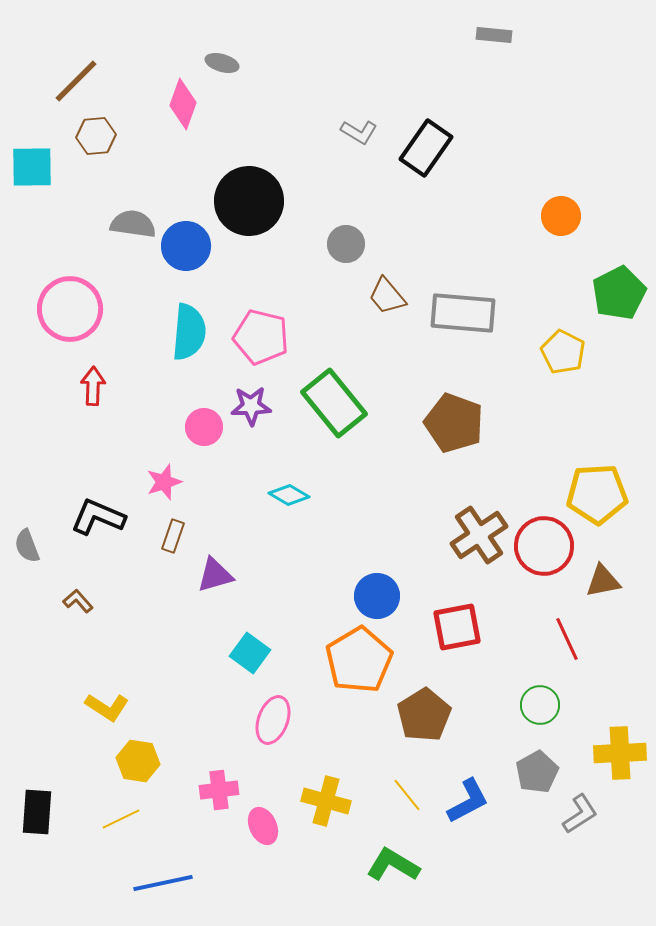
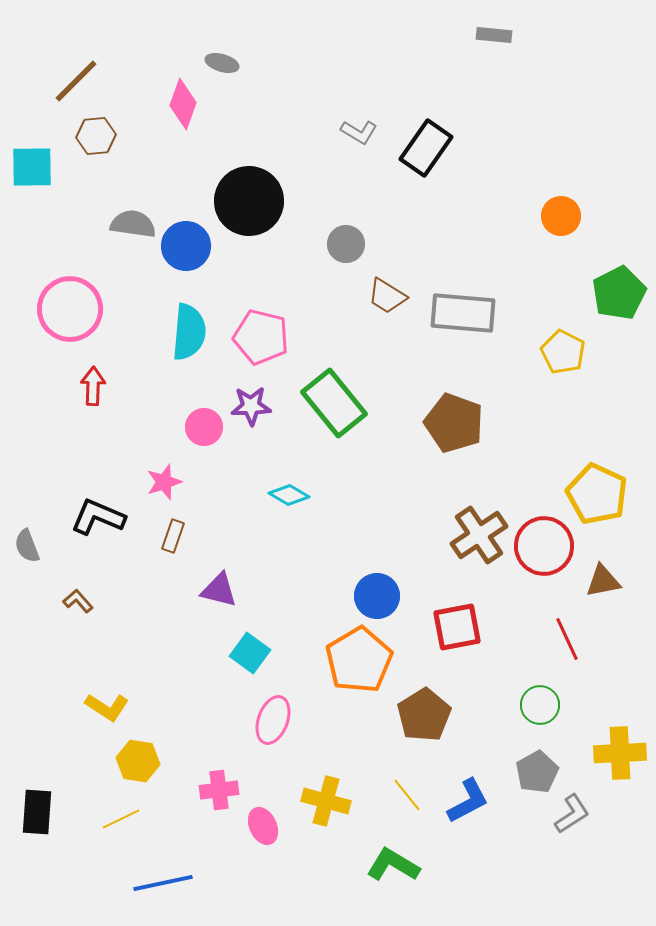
brown trapezoid at (387, 296): rotated 18 degrees counterclockwise
yellow pentagon at (597, 494): rotated 28 degrees clockwise
purple triangle at (215, 575): moved 4 px right, 15 px down; rotated 30 degrees clockwise
gray L-shape at (580, 814): moved 8 px left
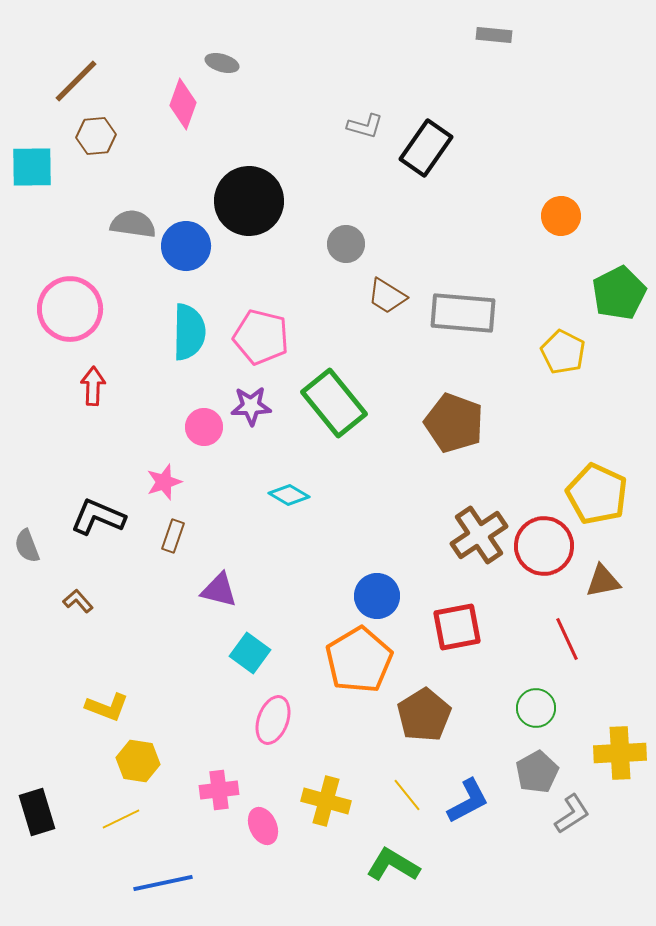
gray L-shape at (359, 132): moved 6 px right, 6 px up; rotated 15 degrees counterclockwise
cyan semicircle at (189, 332): rotated 4 degrees counterclockwise
green circle at (540, 705): moved 4 px left, 3 px down
yellow L-shape at (107, 707): rotated 12 degrees counterclockwise
black rectangle at (37, 812): rotated 21 degrees counterclockwise
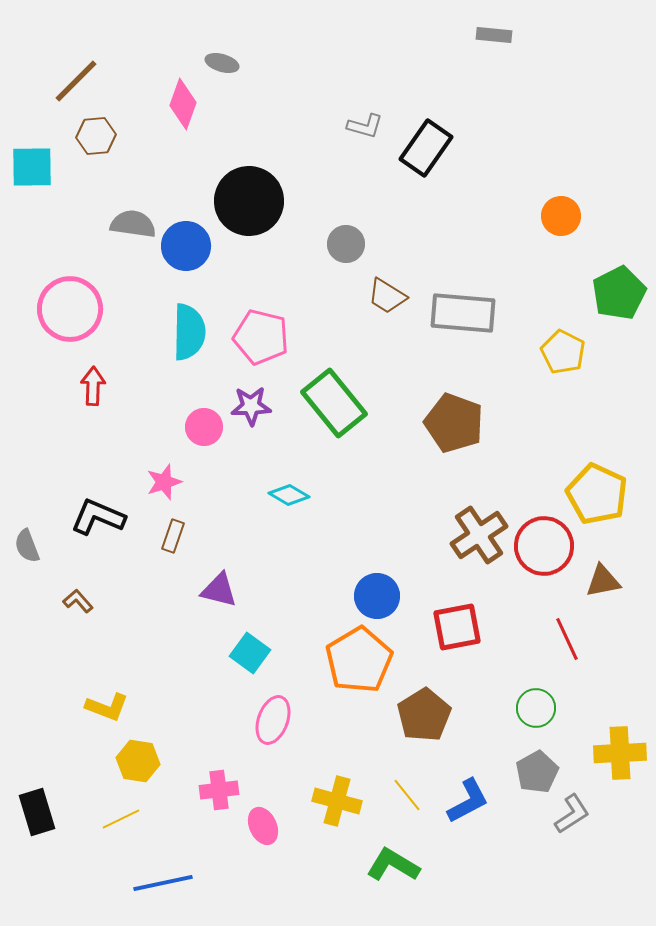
yellow cross at (326, 801): moved 11 px right
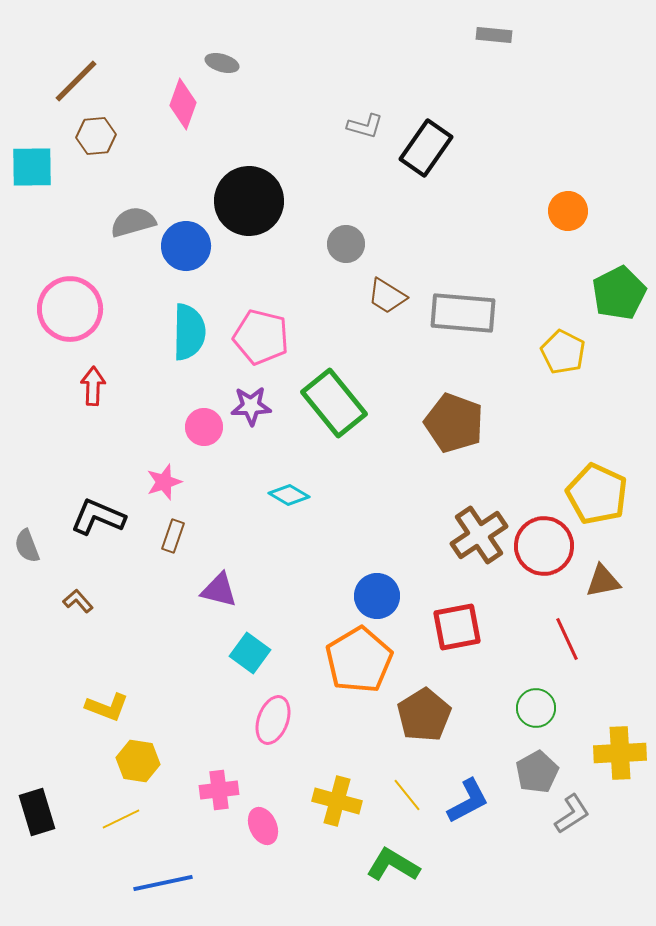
orange circle at (561, 216): moved 7 px right, 5 px up
gray semicircle at (133, 224): moved 2 px up; rotated 24 degrees counterclockwise
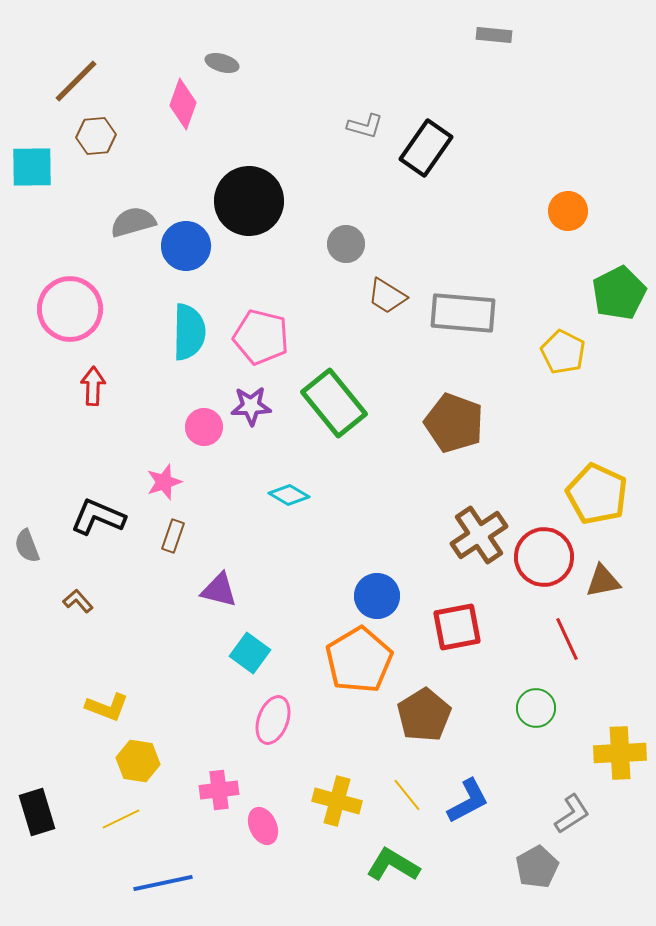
red circle at (544, 546): moved 11 px down
gray pentagon at (537, 772): moved 95 px down
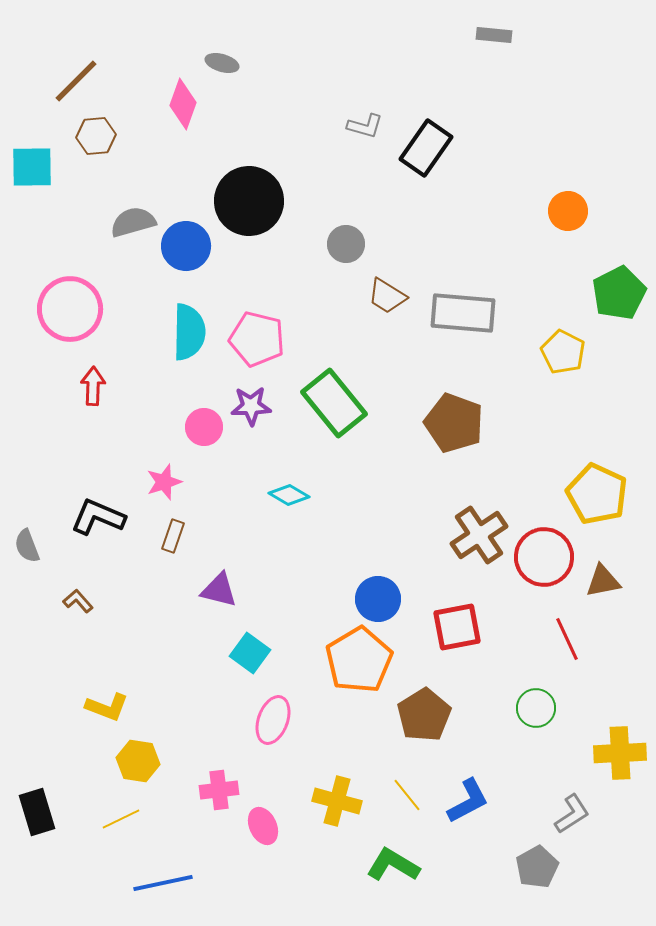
pink pentagon at (261, 337): moved 4 px left, 2 px down
blue circle at (377, 596): moved 1 px right, 3 px down
